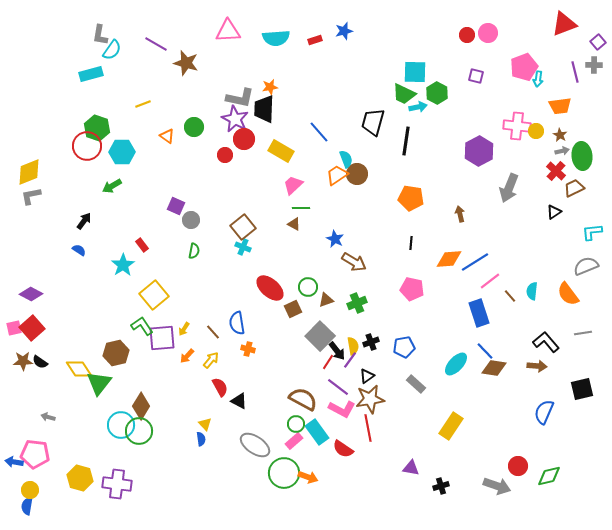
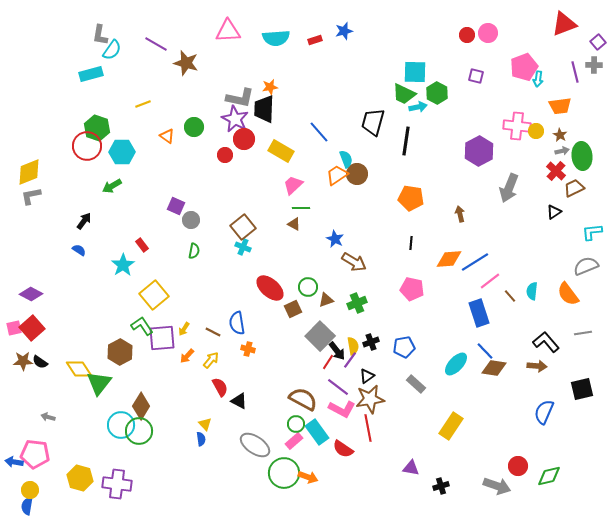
brown line at (213, 332): rotated 21 degrees counterclockwise
brown hexagon at (116, 353): moved 4 px right, 1 px up; rotated 15 degrees counterclockwise
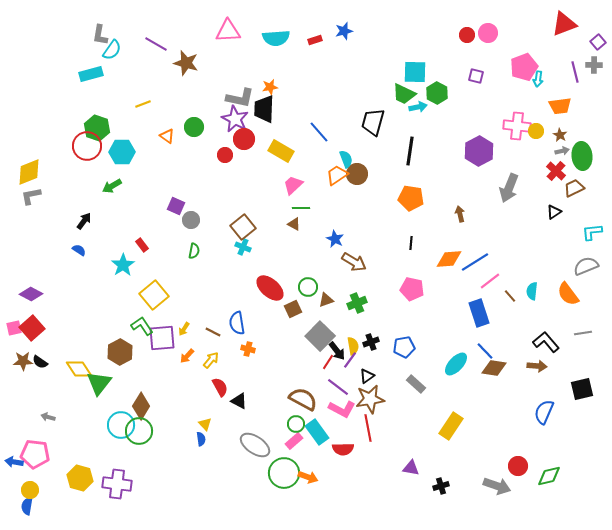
black line at (406, 141): moved 4 px right, 10 px down
red semicircle at (343, 449): rotated 35 degrees counterclockwise
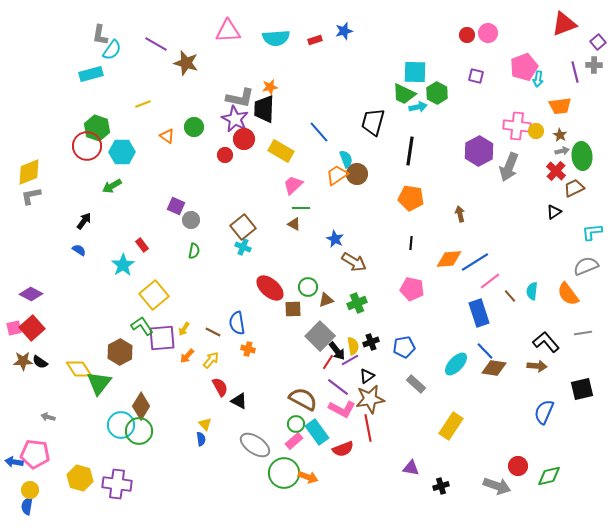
gray arrow at (509, 188): moved 21 px up
brown square at (293, 309): rotated 24 degrees clockwise
purple line at (350, 360): rotated 24 degrees clockwise
red semicircle at (343, 449): rotated 20 degrees counterclockwise
